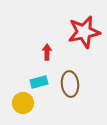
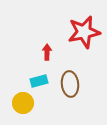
cyan rectangle: moved 1 px up
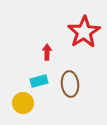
red star: rotated 20 degrees counterclockwise
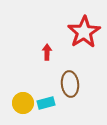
cyan rectangle: moved 7 px right, 22 px down
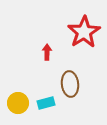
yellow circle: moved 5 px left
